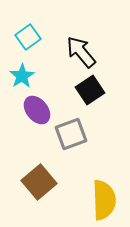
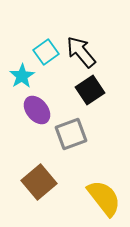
cyan square: moved 18 px right, 15 px down
yellow semicircle: moved 2 px up; rotated 36 degrees counterclockwise
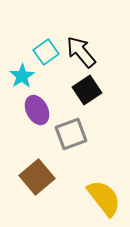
black square: moved 3 px left
purple ellipse: rotated 12 degrees clockwise
brown square: moved 2 px left, 5 px up
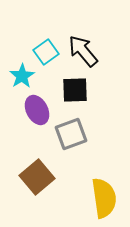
black arrow: moved 2 px right, 1 px up
black square: moved 12 px left; rotated 32 degrees clockwise
yellow semicircle: rotated 30 degrees clockwise
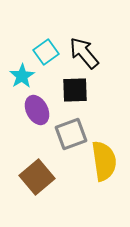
black arrow: moved 1 px right, 2 px down
yellow semicircle: moved 37 px up
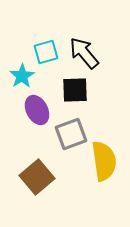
cyan square: rotated 20 degrees clockwise
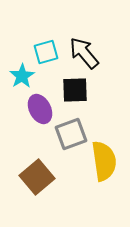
purple ellipse: moved 3 px right, 1 px up
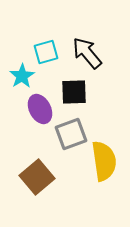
black arrow: moved 3 px right
black square: moved 1 px left, 2 px down
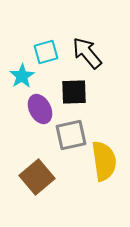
gray square: moved 1 px down; rotated 8 degrees clockwise
